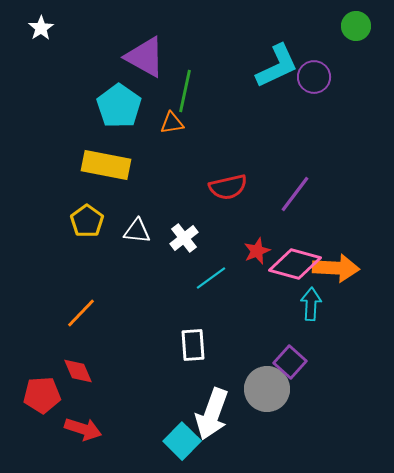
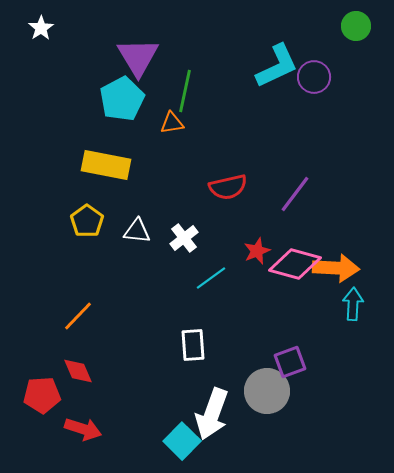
purple triangle: moved 7 px left; rotated 30 degrees clockwise
cyan pentagon: moved 3 px right, 7 px up; rotated 9 degrees clockwise
cyan arrow: moved 42 px right
orange line: moved 3 px left, 3 px down
purple square: rotated 28 degrees clockwise
gray circle: moved 2 px down
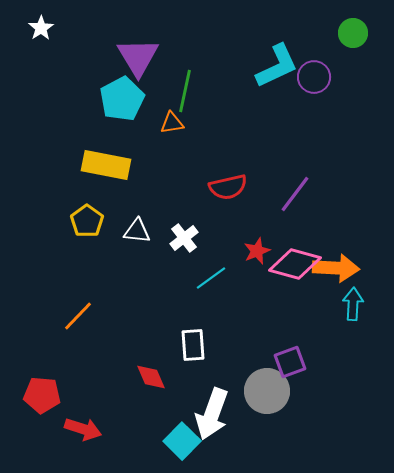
green circle: moved 3 px left, 7 px down
red diamond: moved 73 px right, 6 px down
red pentagon: rotated 9 degrees clockwise
